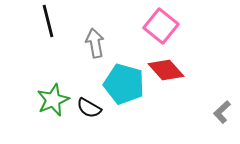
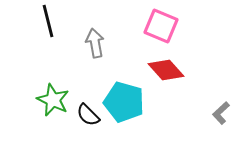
pink square: rotated 16 degrees counterclockwise
cyan pentagon: moved 18 px down
green star: rotated 24 degrees counterclockwise
black semicircle: moved 1 px left, 7 px down; rotated 15 degrees clockwise
gray L-shape: moved 1 px left, 1 px down
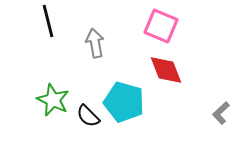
red diamond: rotated 21 degrees clockwise
black semicircle: moved 1 px down
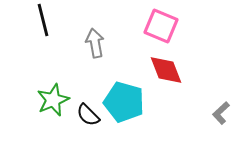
black line: moved 5 px left, 1 px up
green star: rotated 24 degrees clockwise
black semicircle: moved 1 px up
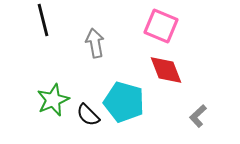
gray L-shape: moved 23 px left, 3 px down
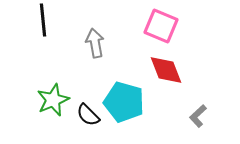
black line: rotated 8 degrees clockwise
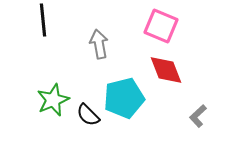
gray arrow: moved 4 px right, 1 px down
cyan pentagon: moved 4 px up; rotated 30 degrees counterclockwise
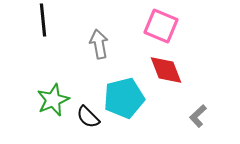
black semicircle: moved 2 px down
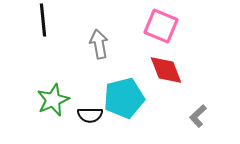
black semicircle: moved 2 px right, 2 px up; rotated 45 degrees counterclockwise
